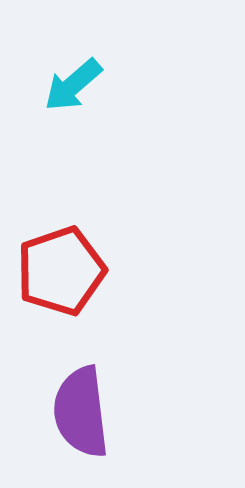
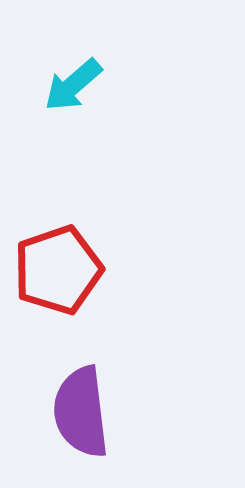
red pentagon: moved 3 px left, 1 px up
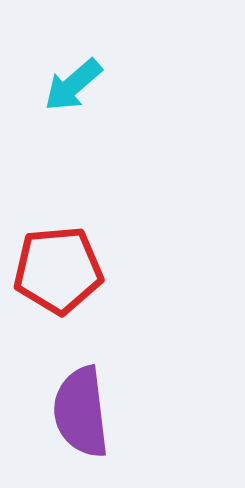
red pentagon: rotated 14 degrees clockwise
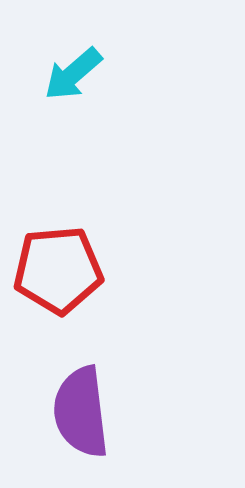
cyan arrow: moved 11 px up
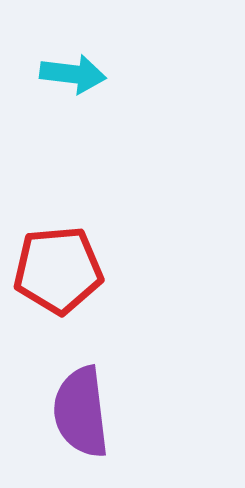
cyan arrow: rotated 132 degrees counterclockwise
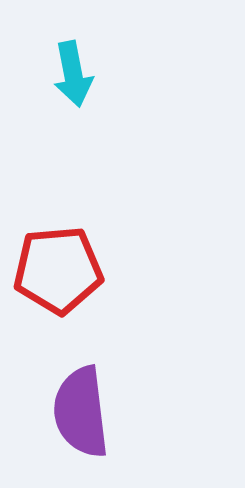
cyan arrow: rotated 72 degrees clockwise
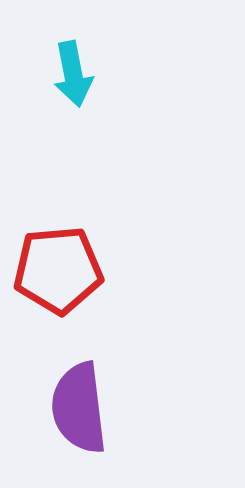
purple semicircle: moved 2 px left, 4 px up
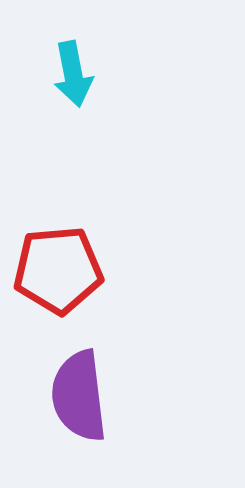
purple semicircle: moved 12 px up
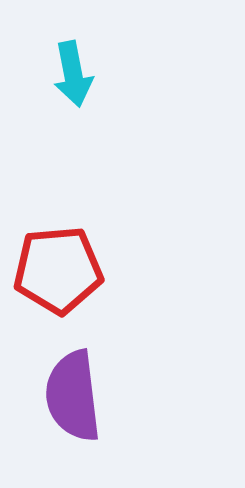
purple semicircle: moved 6 px left
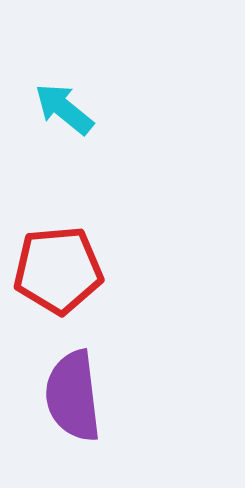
cyan arrow: moved 9 px left, 35 px down; rotated 140 degrees clockwise
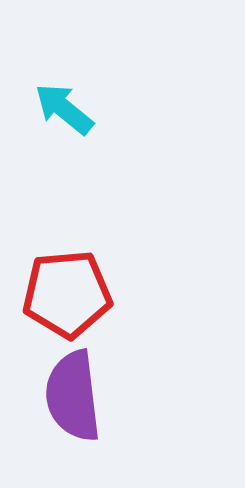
red pentagon: moved 9 px right, 24 px down
